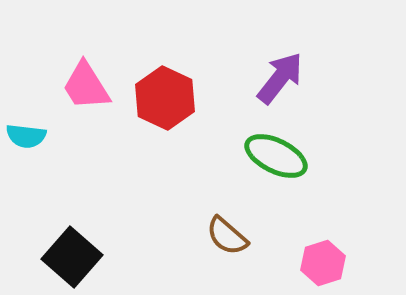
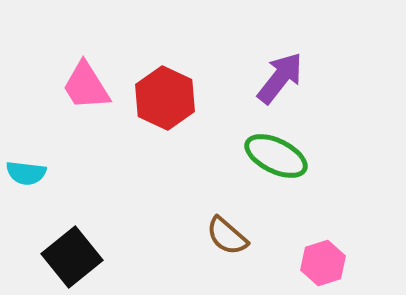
cyan semicircle: moved 37 px down
black square: rotated 10 degrees clockwise
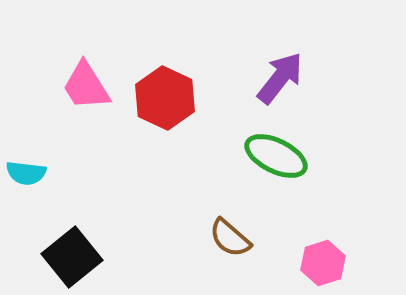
brown semicircle: moved 3 px right, 2 px down
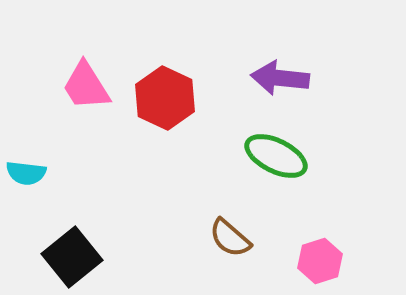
purple arrow: rotated 122 degrees counterclockwise
pink hexagon: moved 3 px left, 2 px up
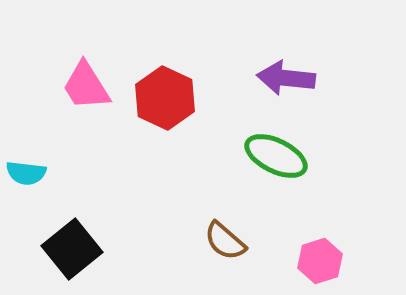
purple arrow: moved 6 px right
brown semicircle: moved 5 px left, 3 px down
black square: moved 8 px up
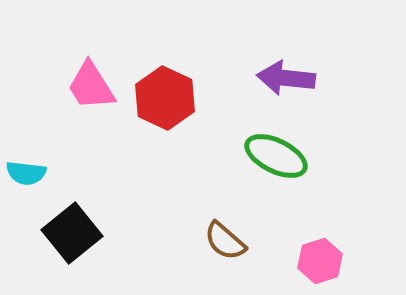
pink trapezoid: moved 5 px right
black square: moved 16 px up
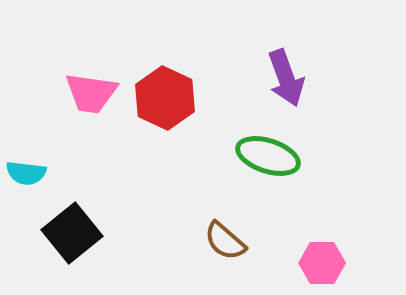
purple arrow: rotated 116 degrees counterclockwise
pink trapezoid: moved 7 px down; rotated 50 degrees counterclockwise
green ellipse: moved 8 px left; rotated 8 degrees counterclockwise
pink hexagon: moved 2 px right, 2 px down; rotated 18 degrees clockwise
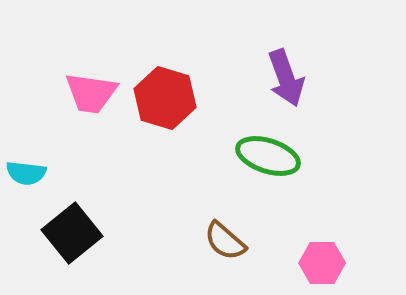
red hexagon: rotated 8 degrees counterclockwise
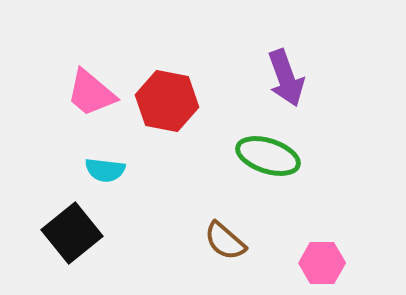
pink trapezoid: rotated 32 degrees clockwise
red hexagon: moved 2 px right, 3 px down; rotated 6 degrees counterclockwise
cyan semicircle: moved 79 px right, 3 px up
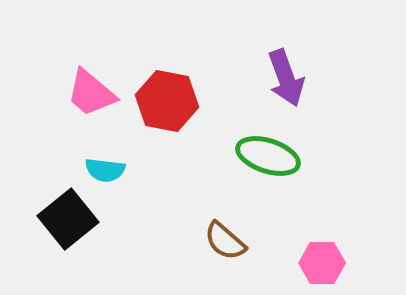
black square: moved 4 px left, 14 px up
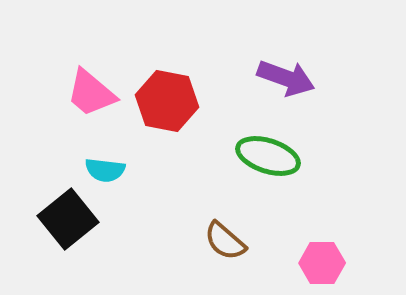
purple arrow: rotated 50 degrees counterclockwise
